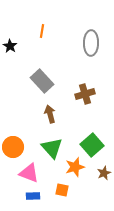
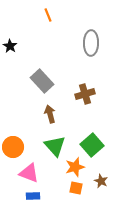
orange line: moved 6 px right, 16 px up; rotated 32 degrees counterclockwise
green triangle: moved 3 px right, 2 px up
brown star: moved 3 px left, 8 px down; rotated 24 degrees counterclockwise
orange square: moved 14 px right, 2 px up
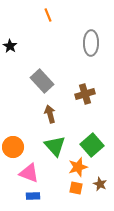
orange star: moved 3 px right
brown star: moved 1 px left, 3 px down
